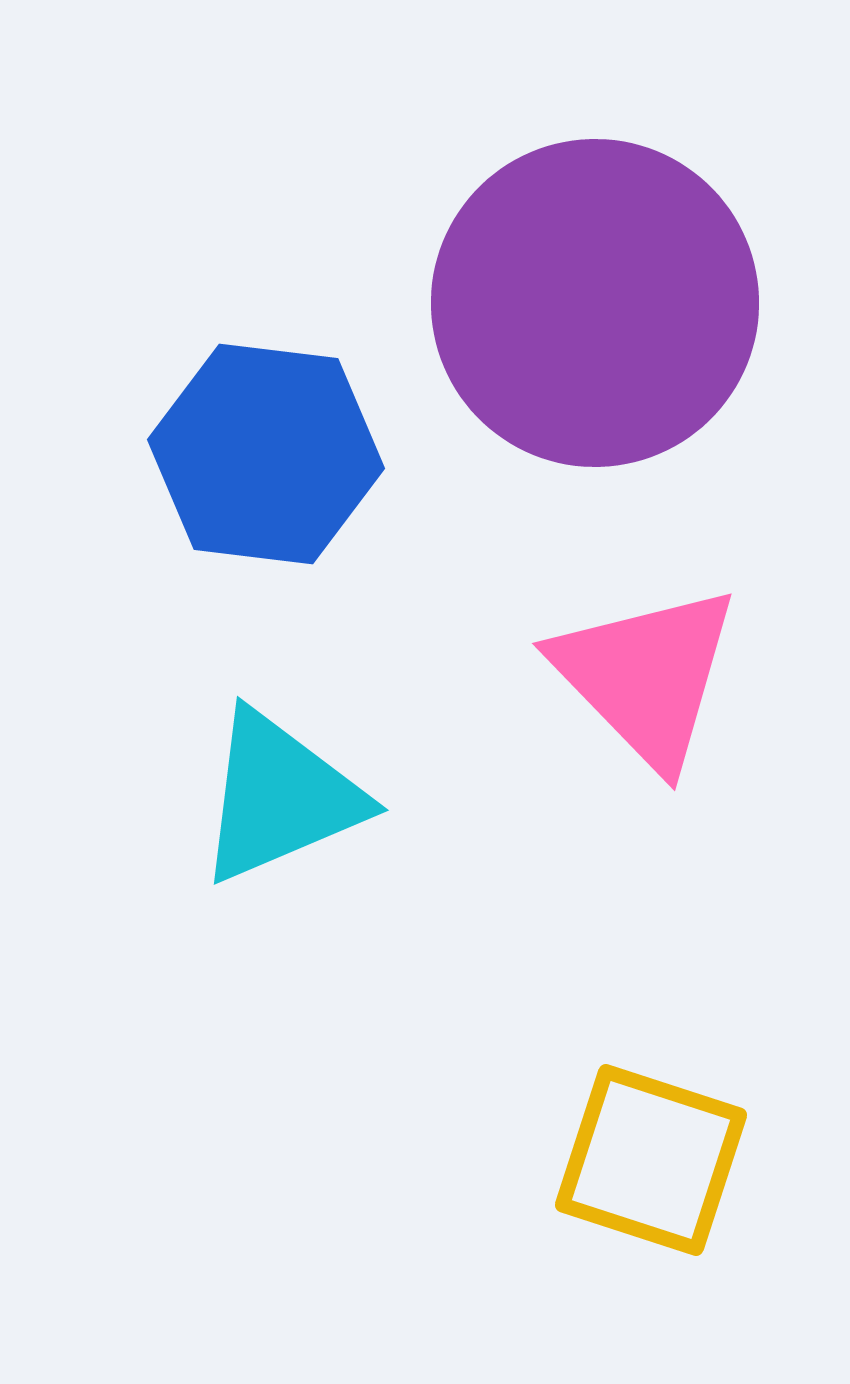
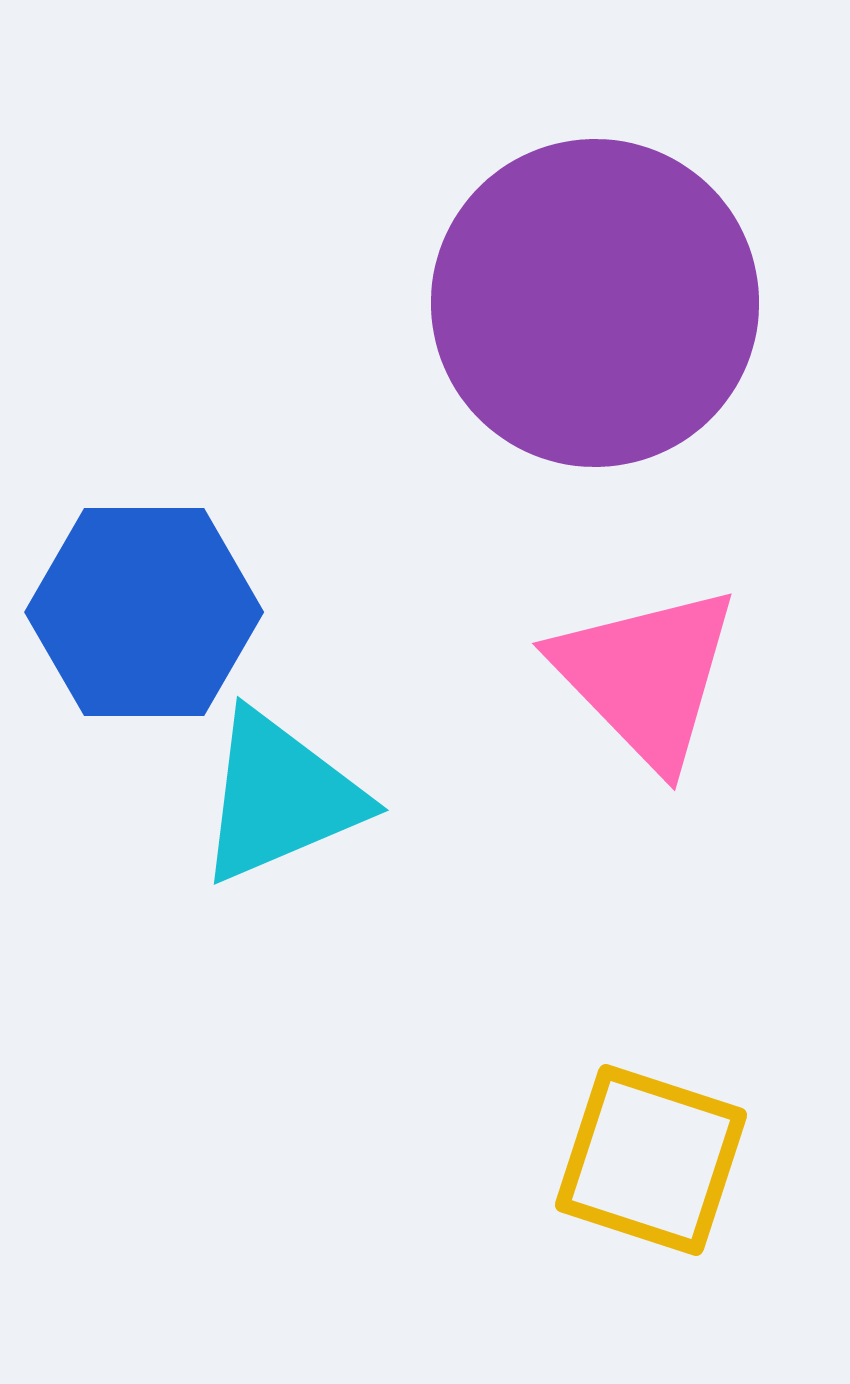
blue hexagon: moved 122 px left, 158 px down; rotated 7 degrees counterclockwise
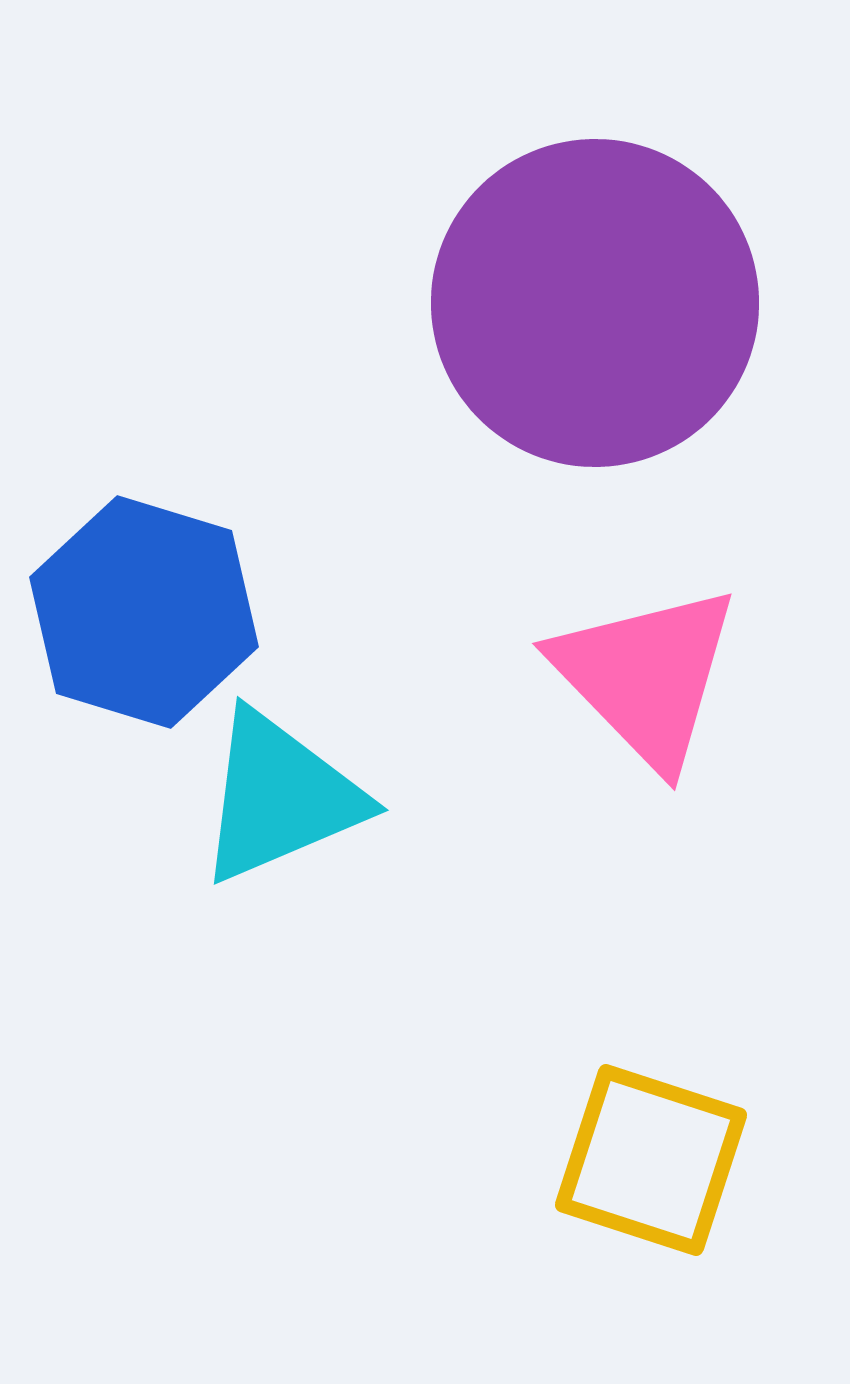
blue hexagon: rotated 17 degrees clockwise
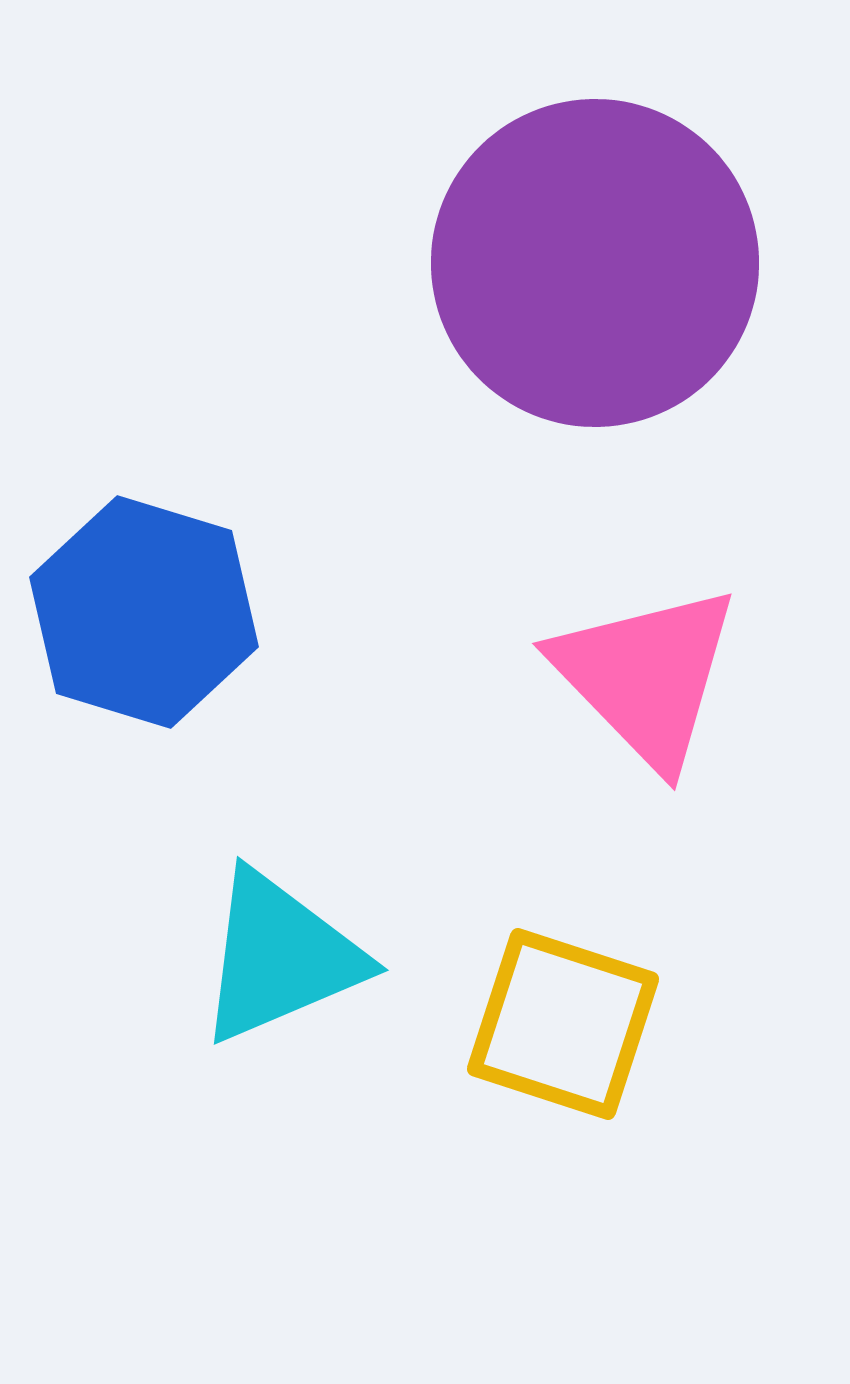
purple circle: moved 40 px up
cyan triangle: moved 160 px down
yellow square: moved 88 px left, 136 px up
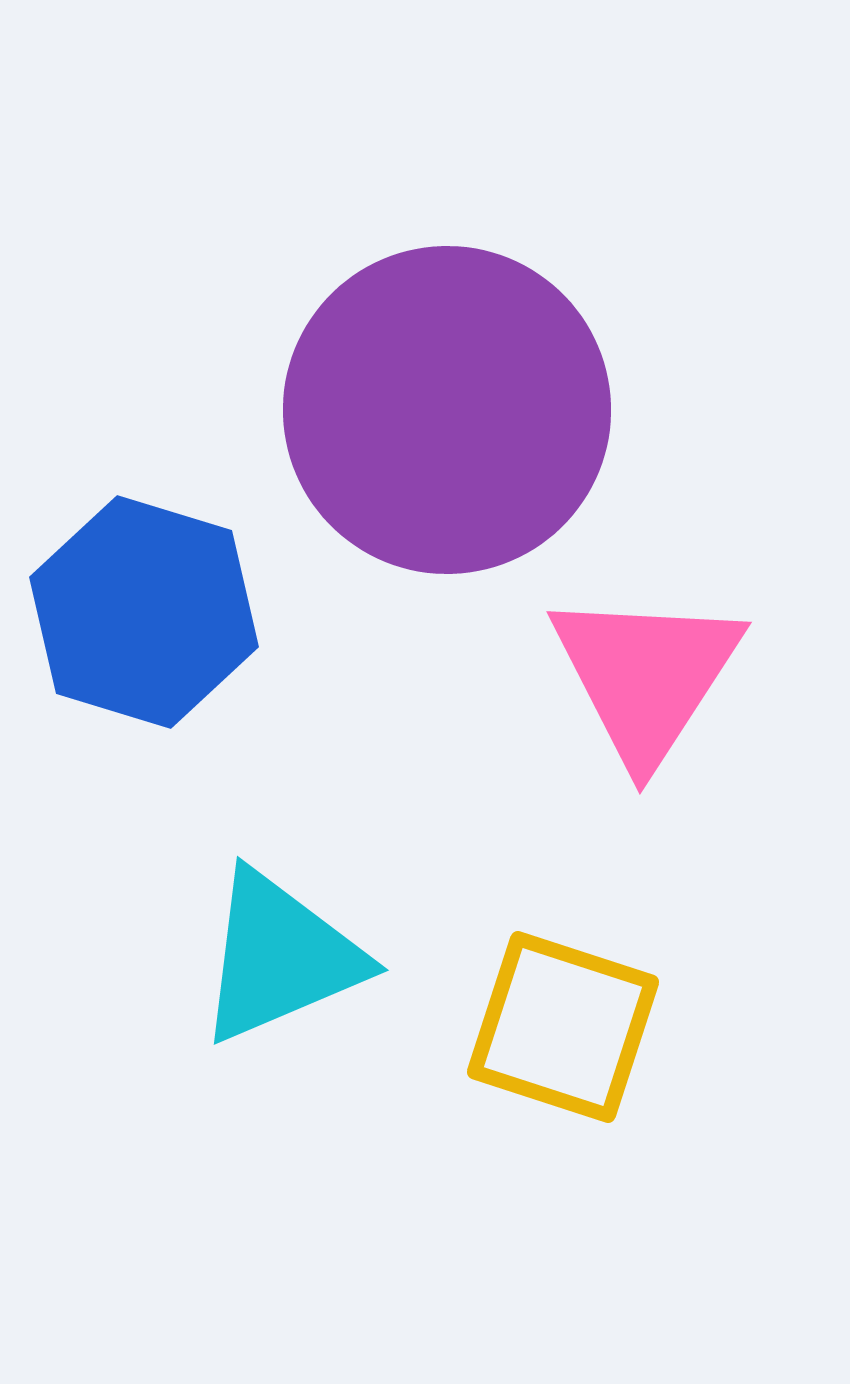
purple circle: moved 148 px left, 147 px down
pink triangle: rotated 17 degrees clockwise
yellow square: moved 3 px down
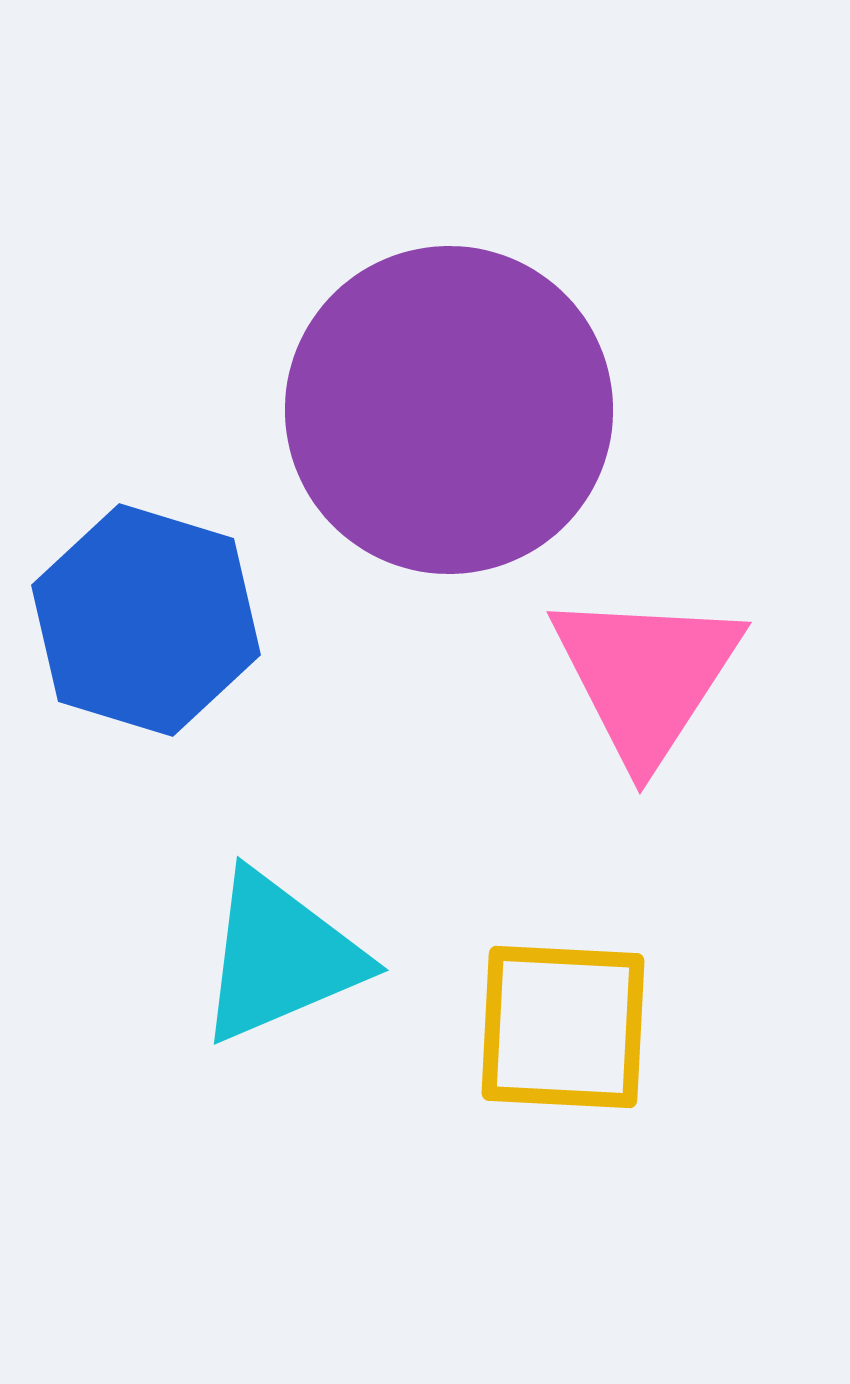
purple circle: moved 2 px right
blue hexagon: moved 2 px right, 8 px down
yellow square: rotated 15 degrees counterclockwise
